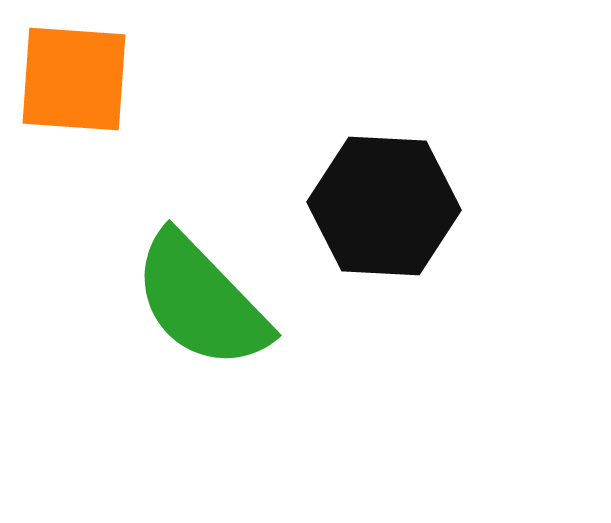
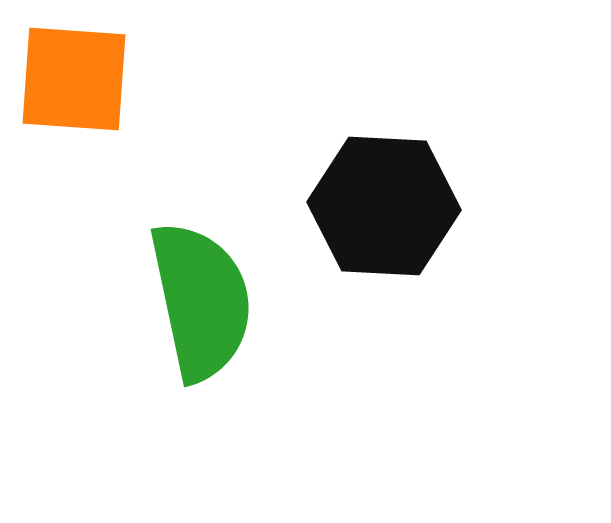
green semicircle: rotated 148 degrees counterclockwise
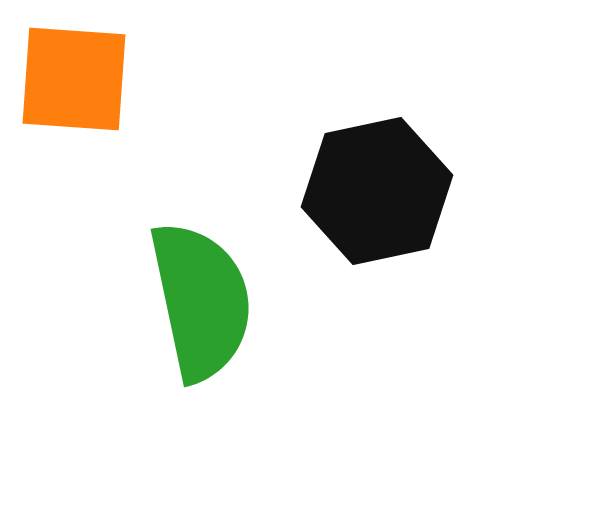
black hexagon: moved 7 px left, 15 px up; rotated 15 degrees counterclockwise
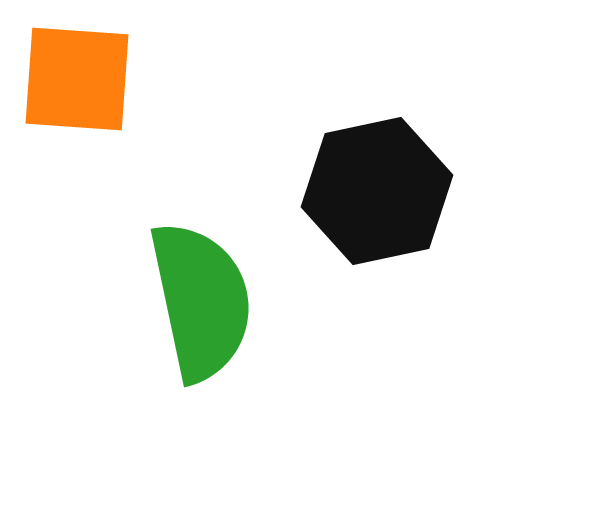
orange square: moved 3 px right
